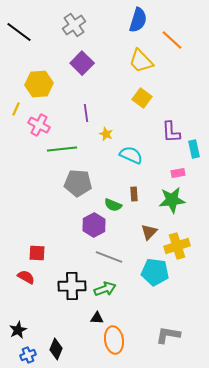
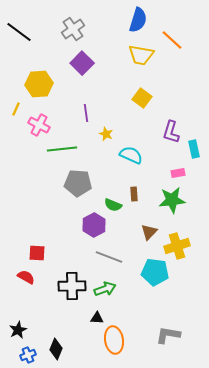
gray cross: moved 1 px left, 4 px down
yellow trapezoid: moved 6 px up; rotated 36 degrees counterclockwise
purple L-shape: rotated 20 degrees clockwise
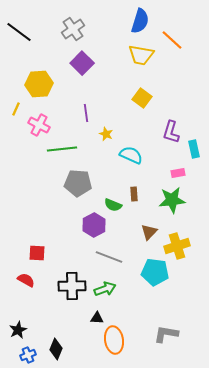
blue semicircle: moved 2 px right, 1 px down
red semicircle: moved 3 px down
gray L-shape: moved 2 px left, 1 px up
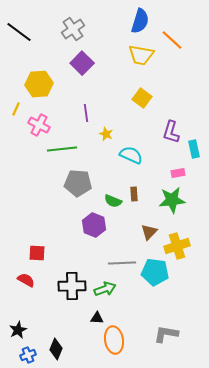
green semicircle: moved 4 px up
purple hexagon: rotated 10 degrees counterclockwise
gray line: moved 13 px right, 6 px down; rotated 24 degrees counterclockwise
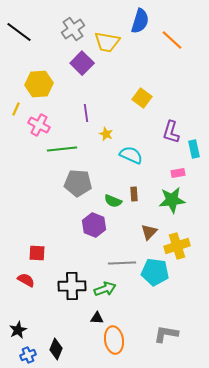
yellow trapezoid: moved 34 px left, 13 px up
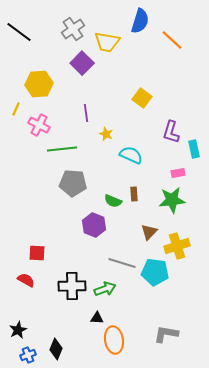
gray pentagon: moved 5 px left
gray line: rotated 20 degrees clockwise
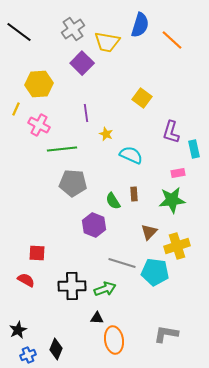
blue semicircle: moved 4 px down
green semicircle: rotated 36 degrees clockwise
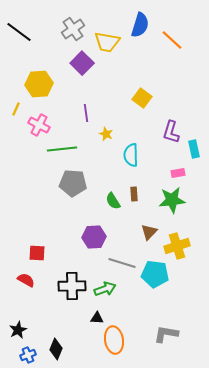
cyan semicircle: rotated 115 degrees counterclockwise
purple hexagon: moved 12 px down; rotated 25 degrees counterclockwise
cyan pentagon: moved 2 px down
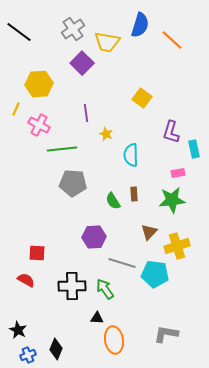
green arrow: rotated 105 degrees counterclockwise
black star: rotated 18 degrees counterclockwise
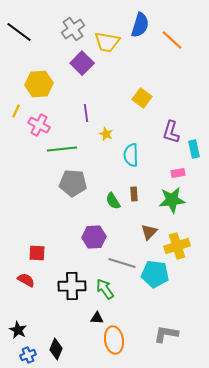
yellow line: moved 2 px down
